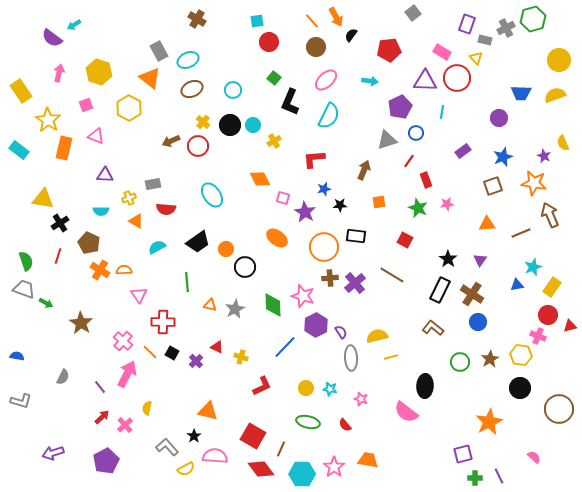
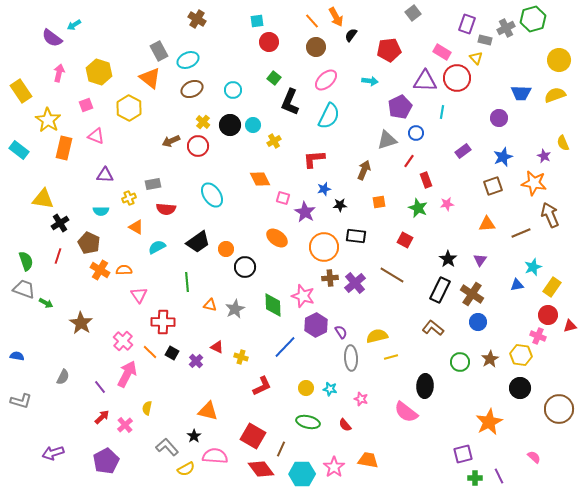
orange triangle at (136, 221): moved 6 px down
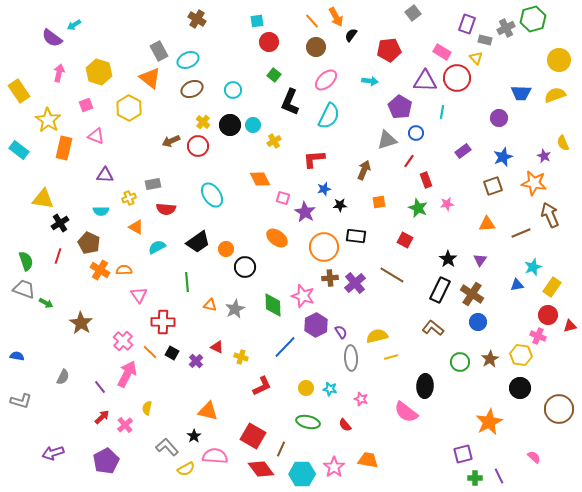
green square at (274, 78): moved 3 px up
yellow rectangle at (21, 91): moved 2 px left
purple pentagon at (400, 107): rotated 15 degrees counterclockwise
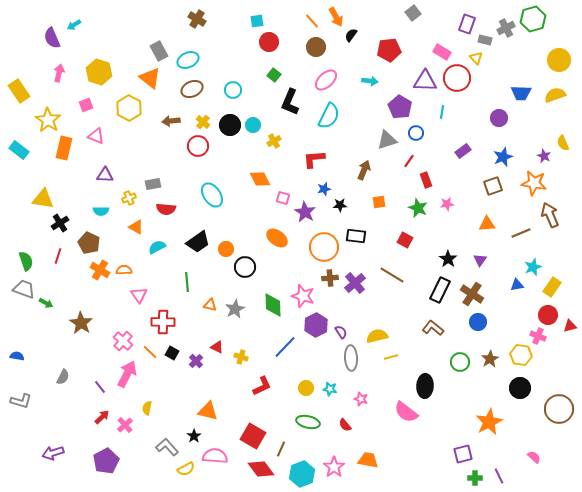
purple semicircle at (52, 38): rotated 30 degrees clockwise
brown arrow at (171, 141): moved 20 px up; rotated 18 degrees clockwise
cyan hexagon at (302, 474): rotated 20 degrees counterclockwise
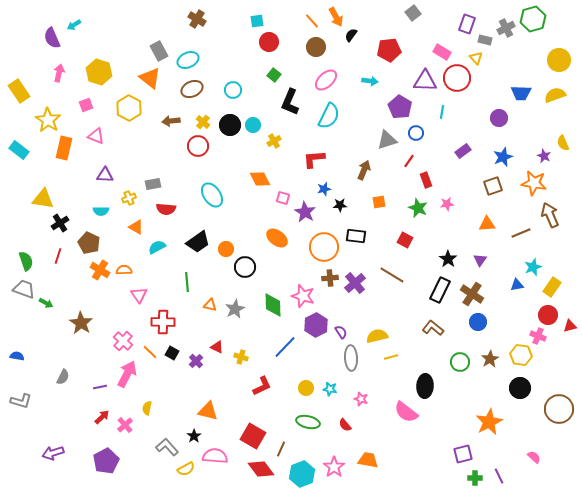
purple line at (100, 387): rotated 64 degrees counterclockwise
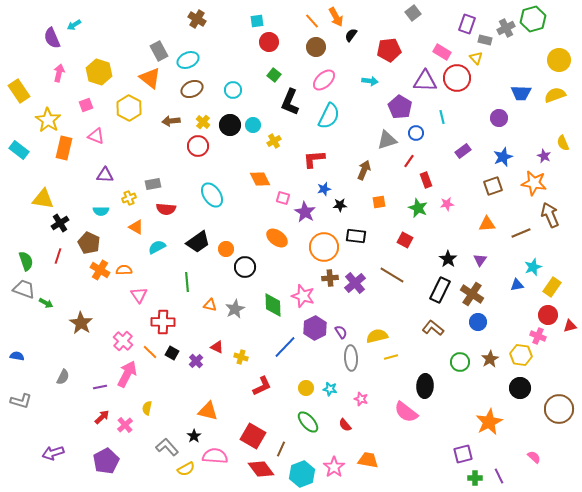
pink ellipse at (326, 80): moved 2 px left
cyan line at (442, 112): moved 5 px down; rotated 24 degrees counterclockwise
purple hexagon at (316, 325): moved 1 px left, 3 px down
green ellipse at (308, 422): rotated 35 degrees clockwise
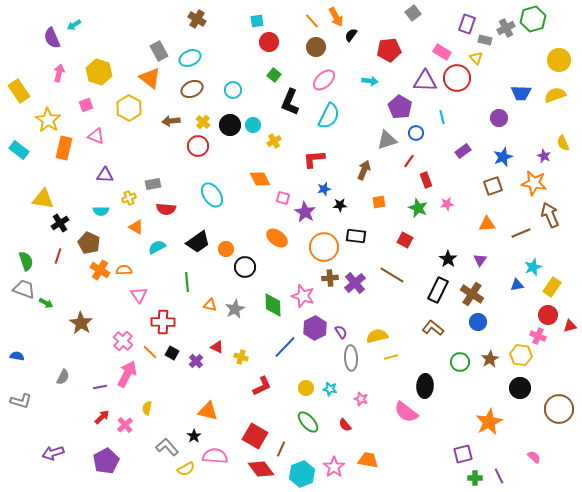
cyan ellipse at (188, 60): moved 2 px right, 2 px up
black rectangle at (440, 290): moved 2 px left
red square at (253, 436): moved 2 px right
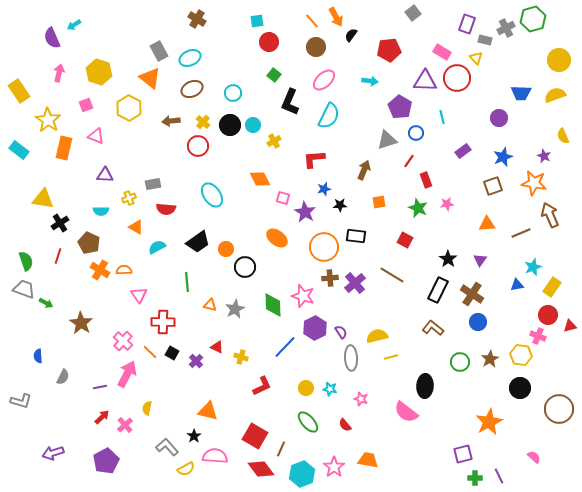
cyan circle at (233, 90): moved 3 px down
yellow semicircle at (563, 143): moved 7 px up
blue semicircle at (17, 356): moved 21 px right; rotated 104 degrees counterclockwise
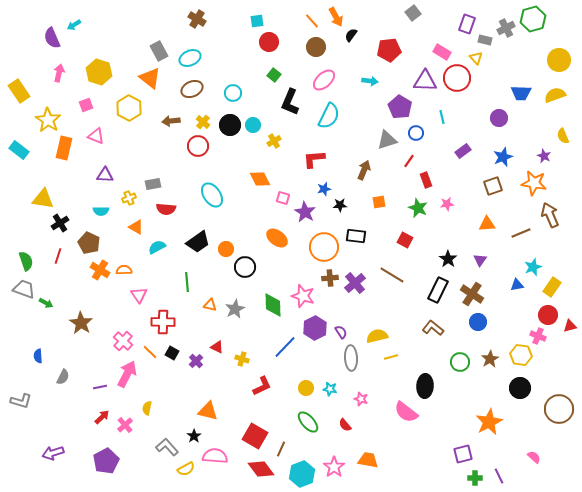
yellow cross at (241, 357): moved 1 px right, 2 px down
